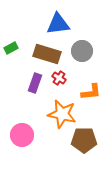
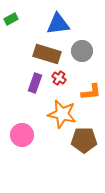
green rectangle: moved 29 px up
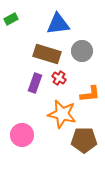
orange L-shape: moved 1 px left, 2 px down
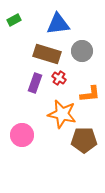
green rectangle: moved 3 px right, 1 px down
